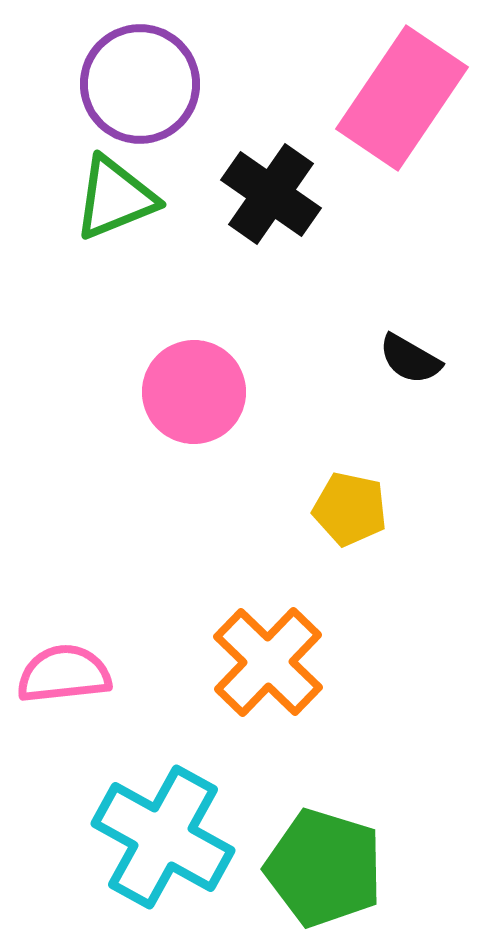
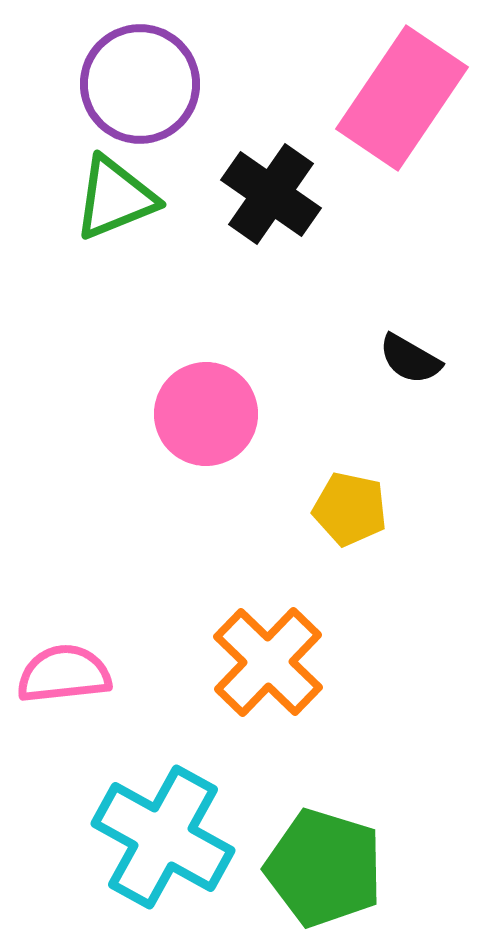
pink circle: moved 12 px right, 22 px down
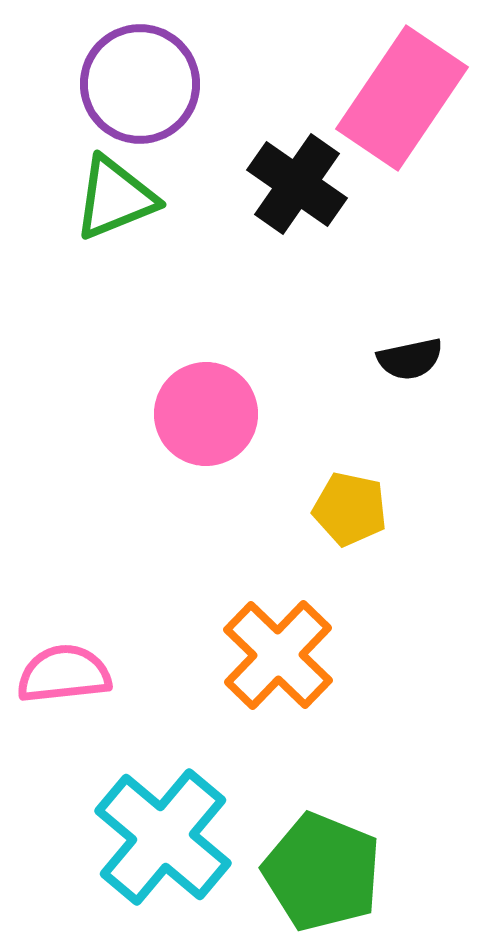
black cross: moved 26 px right, 10 px up
black semicircle: rotated 42 degrees counterclockwise
orange cross: moved 10 px right, 7 px up
cyan cross: rotated 11 degrees clockwise
green pentagon: moved 2 px left, 4 px down; rotated 5 degrees clockwise
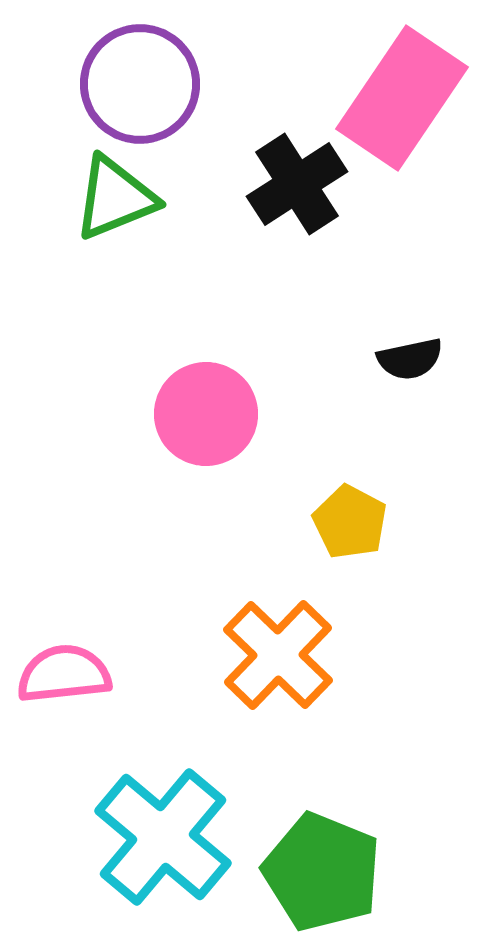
black cross: rotated 22 degrees clockwise
yellow pentagon: moved 13 px down; rotated 16 degrees clockwise
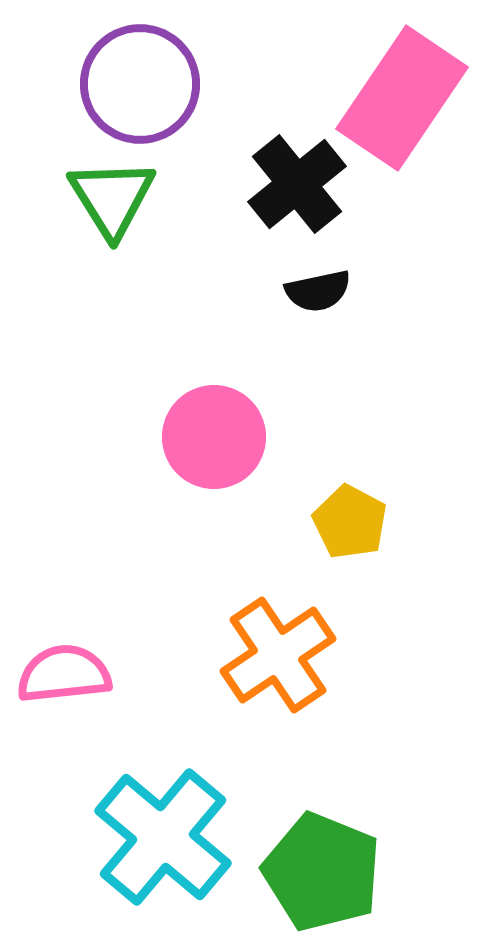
black cross: rotated 6 degrees counterclockwise
green triangle: moved 3 px left; rotated 40 degrees counterclockwise
black semicircle: moved 92 px left, 68 px up
pink circle: moved 8 px right, 23 px down
orange cross: rotated 12 degrees clockwise
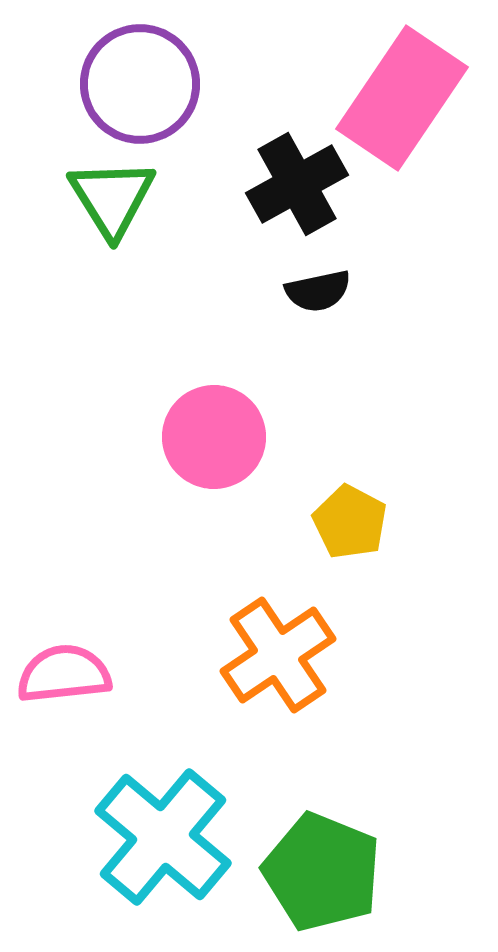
black cross: rotated 10 degrees clockwise
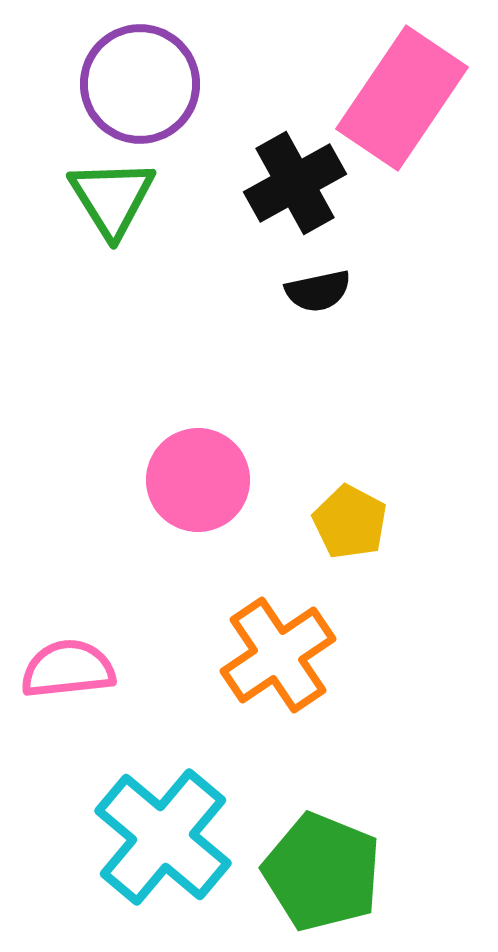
black cross: moved 2 px left, 1 px up
pink circle: moved 16 px left, 43 px down
pink semicircle: moved 4 px right, 5 px up
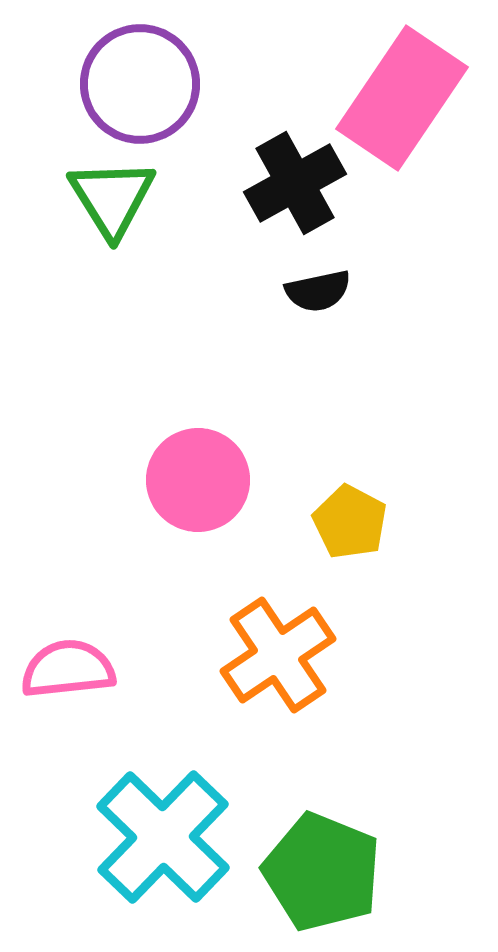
cyan cross: rotated 4 degrees clockwise
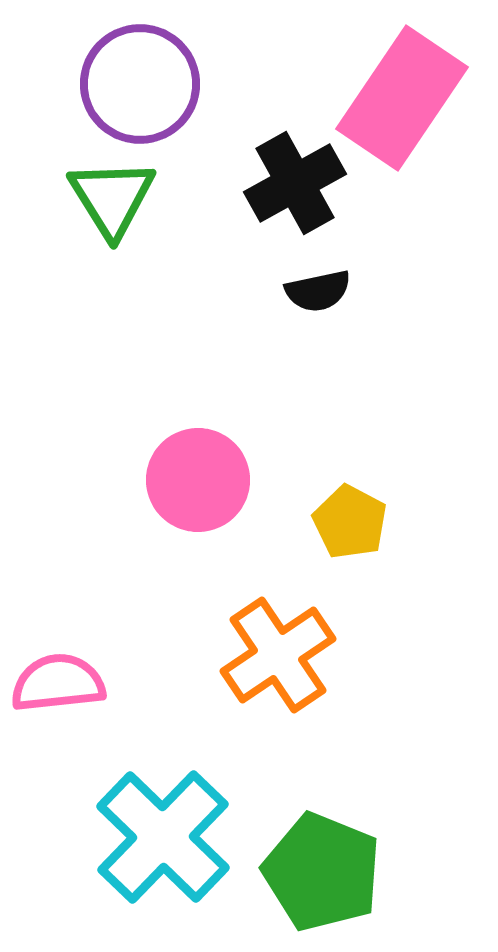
pink semicircle: moved 10 px left, 14 px down
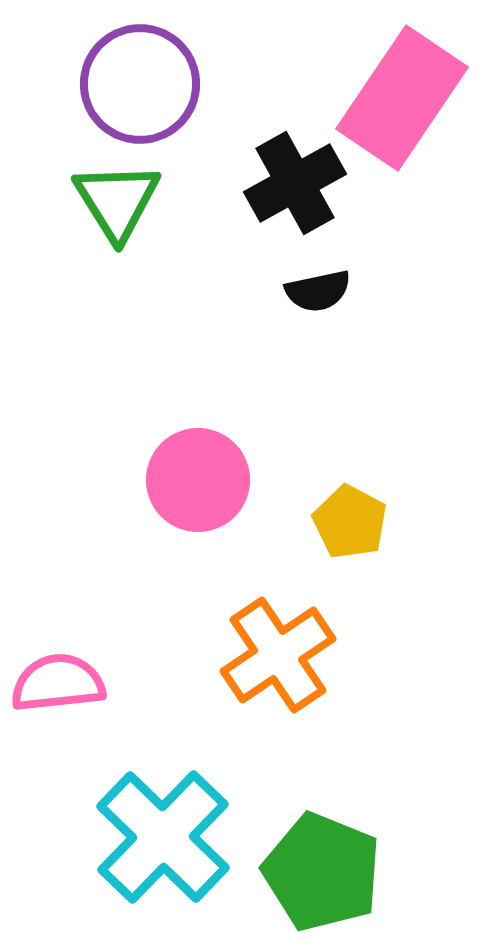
green triangle: moved 5 px right, 3 px down
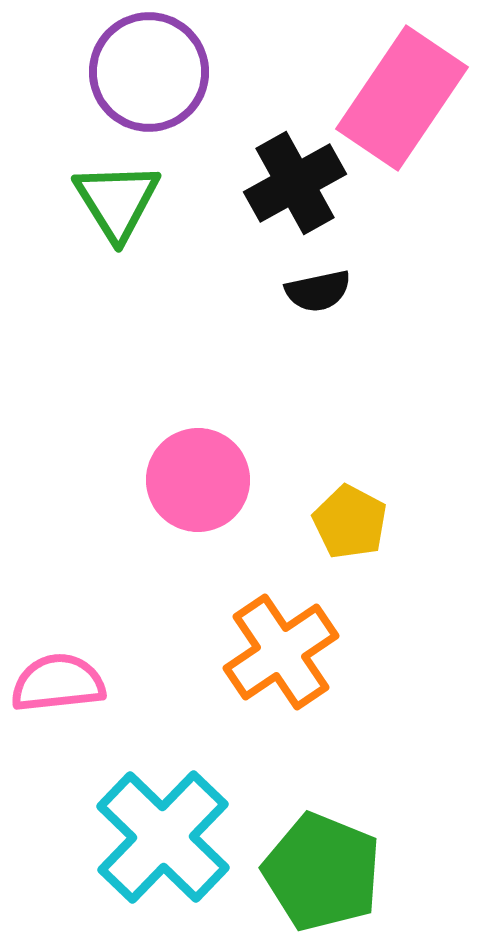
purple circle: moved 9 px right, 12 px up
orange cross: moved 3 px right, 3 px up
